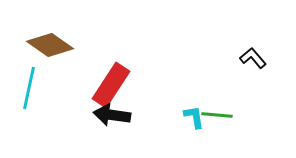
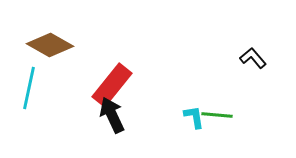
brown diamond: rotated 6 degrees counterclockwise
red rectangle: moved 1 px right; rotated 6 degrees clockwise
black arrow: rotated 57 degrees clockwise
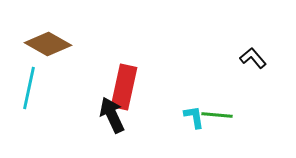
brown diamond: moved 2 px left, 1 px up
red rectangle: moved 12 px right, 2 px down; rotated 27 degrees counterclockwise
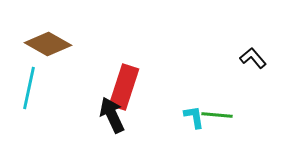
red rectangle: rotated 6 degrees clockwise
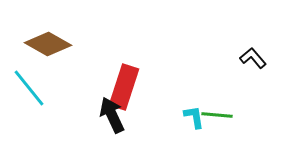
cyan line: rotated 51 degrees counterclockwise
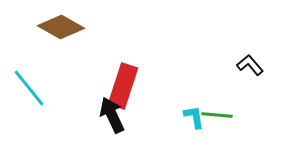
brown diamond: moved 13 px right, 17 px up
black L-shape: moved 3 px left, 7 px down
red rectangle: moved 1 px left, 1 px up
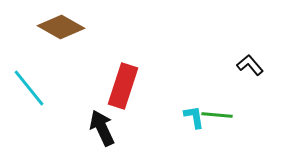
black arrow: moved 10 px left, 13 px down
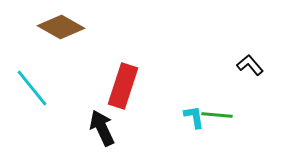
cyan line: moved 3 px right
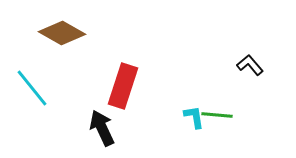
brown diamond: moved 1 px right, 6 px down
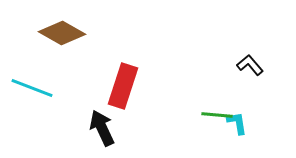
cyan line: rotated 30 degrees counterclockwise
cyan L-shape: moved 43 px right, 6 px down
